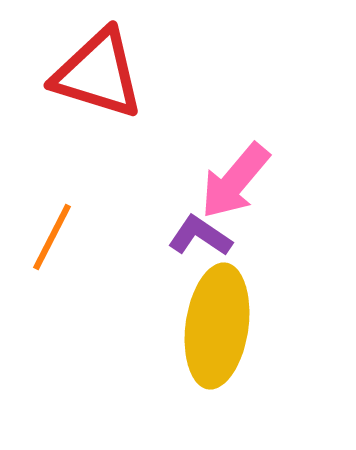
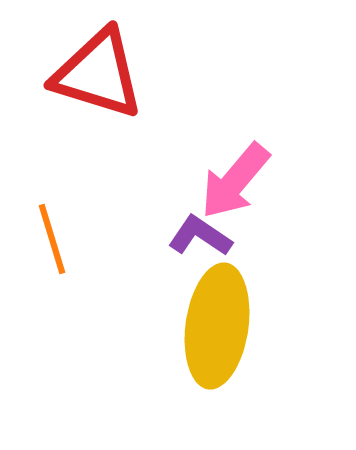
orange line: moved 2 px down; rotated 44 degrees counterclockwise
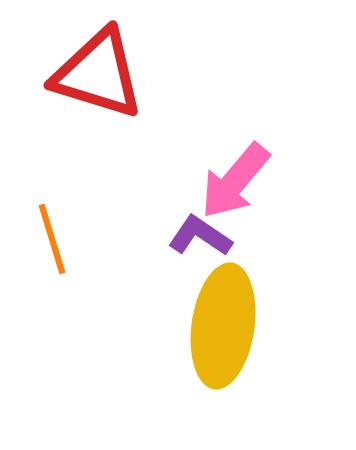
yellow ellipse: moved 6 px right
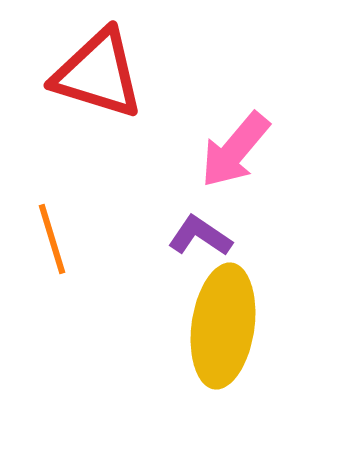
pink arrow: moved 31 px up
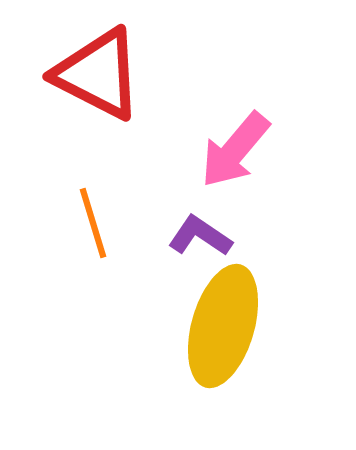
red triangle: rotated 10 degrees clockwise
orange line: moved 41 px right, 16 px up
yellow ellipse: rotated 8 degrees clockwise
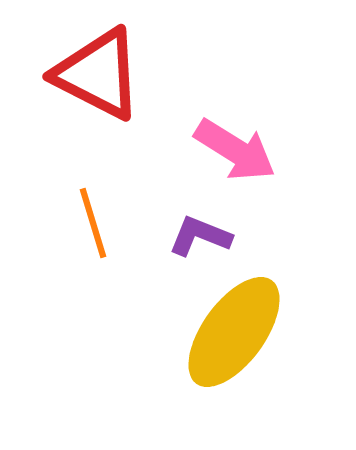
pink arrow: rotated 98 degrees counterclockwise
purple L-shape: rotated 12 degrees counterclockwise
yellow ellipse: moved 11 px right, 6 px down; rotated 20 degrees clockwise
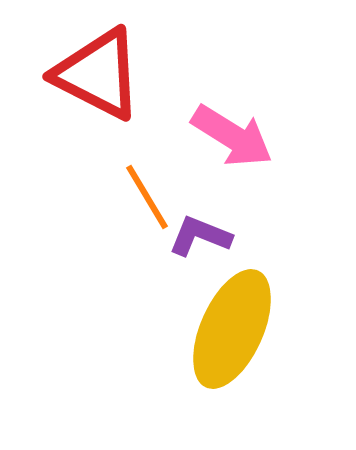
pink arrow: moved 3 px left, 14 px up
orange line: moved 54 px right, 26 px up; rotated 14 degrees counterclockwise
yellow ellipse: moved 2 px left, 3 px up; rotated 12 degrees counterclockwise
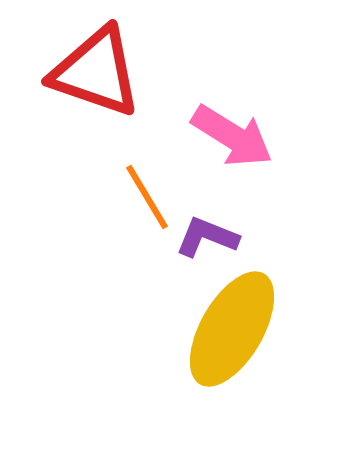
red triangle: moved 2 px left, 2 px up; rotated 8 degrees counterclockwise
purple L-shape: moved 7 px right, 1 px down
yellow ellipse: rotated 6 degrees clockwise
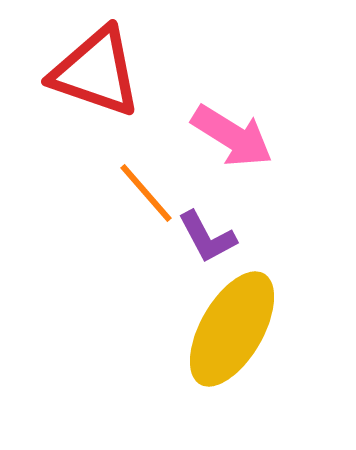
orange line: moved 1 px left, 4 px up; rotated 10 degrees counterclockwise
purple L-shape: rotated 140 degrees counterclockwise
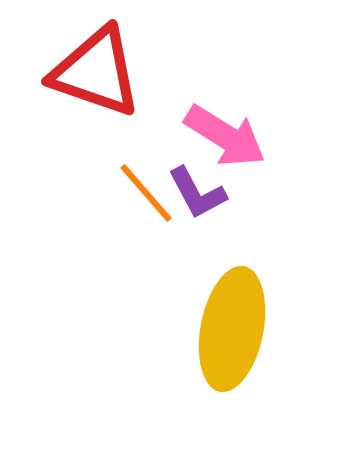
pink arrow: moved 7 px left
purple L-shape: moved 10 px left, 44 px up
yellow ellipse: rotated 19 degrees counterclockwise
